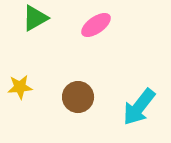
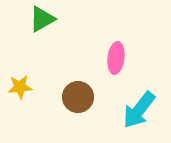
green triangle: moved 7 px right, 1 px down
pink ellipse: moved 20 px right, 33 px down; rotated 48 degrees counterclockwise
cyan arrow: moved 3 px down
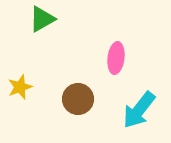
yellow star: rotated 15 degrees counterclockwise
brown circle: moved 2 px down
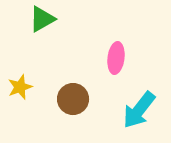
brown circle: moved 5 px left
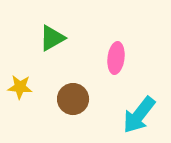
green triangle: moved 10 px right, 19 px down
yellow star: rotated 25 degrees clockwise
cyan arrow: moved 5 px down
